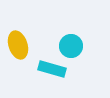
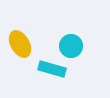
yellow ellipse: moved 2 px right, 1 px up; rotated 12 degrees counterclockwise
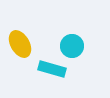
cyan circle: moved 1 px right
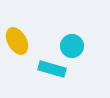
yellow ellipse: moved 3 px left, 3 px up
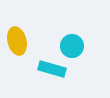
yellow ellipse: rotated 16 degrees clockwise
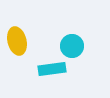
cyan rectangle: rotated 24 degrees counterclockwise
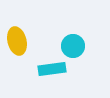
cyan circle: moved 1 px right
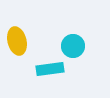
cyan rectangle: moved 2 px left
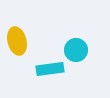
cyan circle: moved 3 px right, 4 px down
